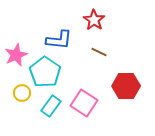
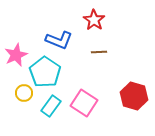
blue L-shape: rotated 16 degrees clockwise
brown line: rotated 28 degrees counterclockwise
red hexagon: moved 8 px right, 10 px down; rotated 16 degrees clockwise
yellow circle: moved 2 px right
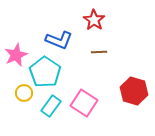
red hexagon: moved 5 px up
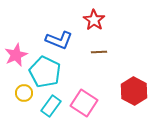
cyan pentagon: rotated 8 degrees counterclockwise
red hexagon: rotated 12 degrees clockwise
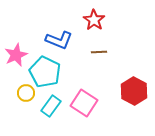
yellow circle: moved 2 px right
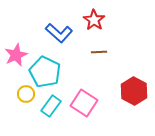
blue L-shape: moved 7 px up; rotated 20 degrees clockwise
yellow circle: moved 1 px down
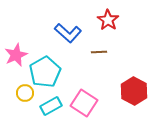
red star: moved 14 px right
blue L-shape: moved 9 px right
cyan pentagon: rotated 16 degrees clockwise
yellow circle: moved 1 px left, 1 px up
cyan rectangle: rotated 25 degrees clockwise
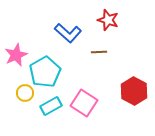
red star: rotated 15 degrees counterclockwise
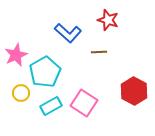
yellow circle: moved 4 px left
